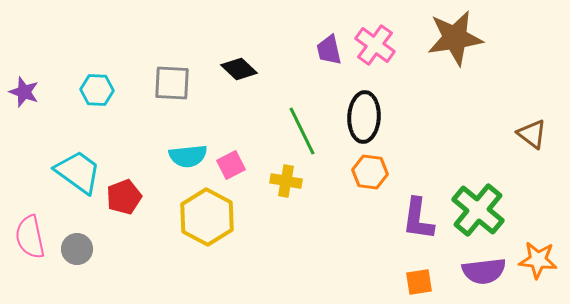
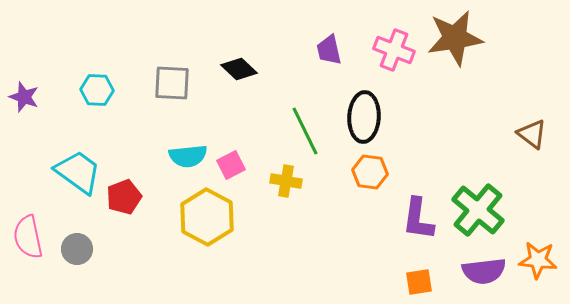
pink cross: moved 19 px right, 5 px down; rotated 15 degrees counterclockwise
purple star: moved 5 px down
green line: moved 3 px right
pink semicircle: moved 2 px left
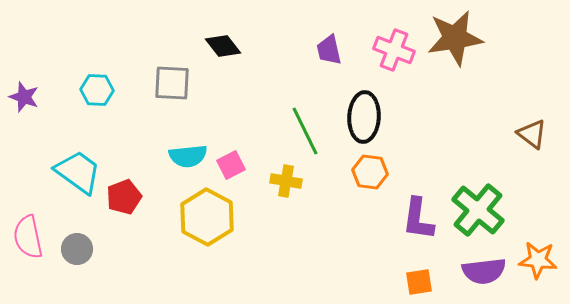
black diamond: moved 16 px left, 23 px up; rotated 9 degrees clockwise
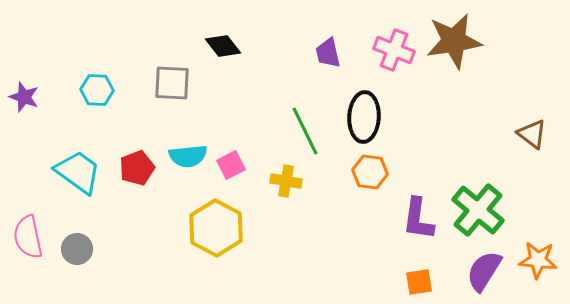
brown star: moved 1 px left, 3 px down
purple trapezoid: moved 1 px left, 3 px down
red pentagon: moved 13 px right, 29 px up
yellow hexagon: moved 9 px right, 11 px down
purple semicircle: rotated 129 degrees clockwise
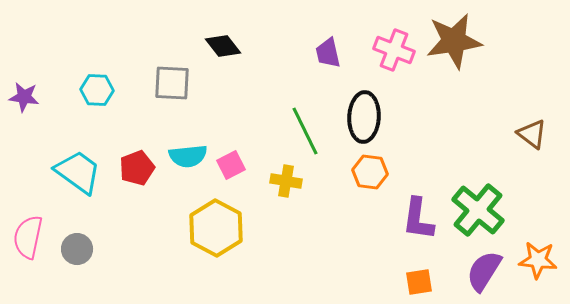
purple star: rotated 12 degrees counterclockwise
pink semicircle: rotated 24 degrees clockwise
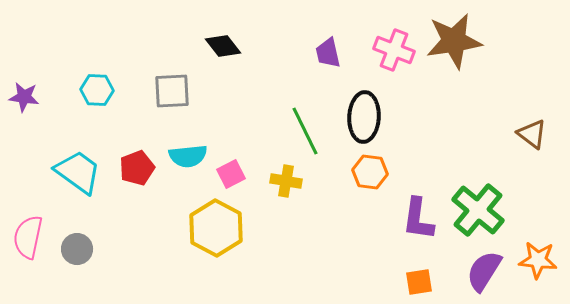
gray square: moved 8 px down; rotated 6 degrees counterclockwise
pink square: moved 9 px down
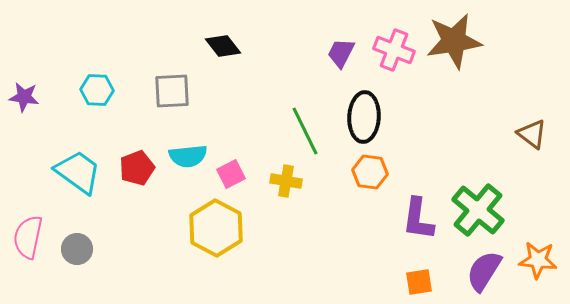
purple trapezoid: moved 13 px right; rotated 40 degrees clockwise
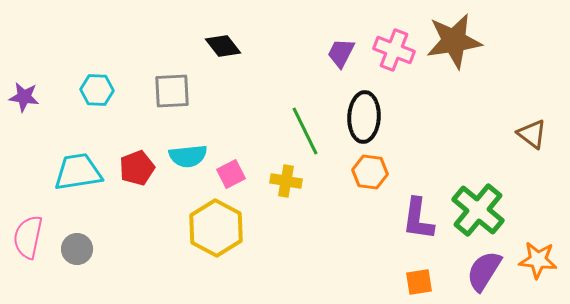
cyan trapezoid: rotated 45 degrees counterclockwise
